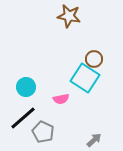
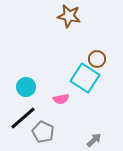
brown circle: moved 3 px right
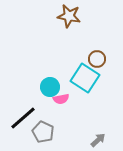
cyan circle: moved 24 px right
gray arrow: moved 4 px right
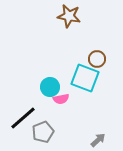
cyan square: rotated 12 degrees counterclockwise
gray pentagon: rotated 25 degrees clockwise
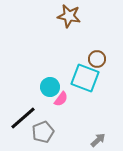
pink semicircle: rotated 42 degrees counterclockwise
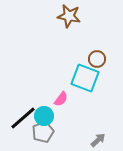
cyan circle: moved 6 px left, 29 px down
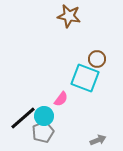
gray arrow: rotated 21 degrees clockwise
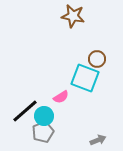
brown star: moved 4 px right
pink semicircle: moved 2 px up; rotated 21 degrees clockwise
black line: moved 2 px right, 7 px up
